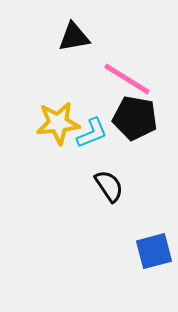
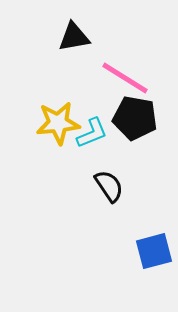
pink line: moved 2 px left, 1 px up
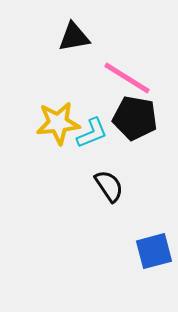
pink line: moved 2 px right
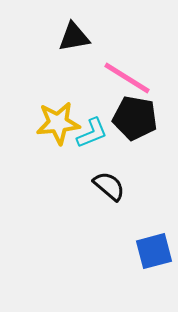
black semicircle: rotated 16 degrees counterclockwise
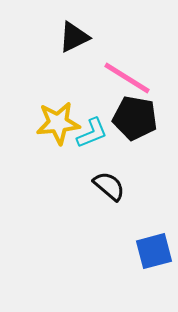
black triangle: rotated 16 degrees counterclockwise
